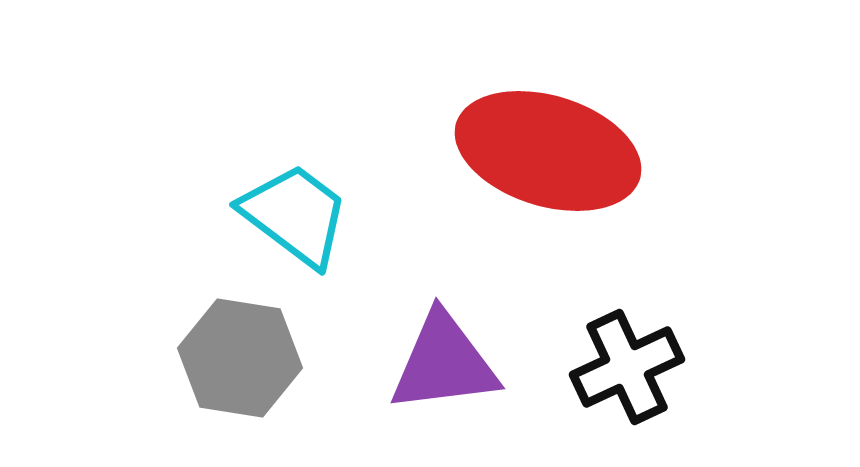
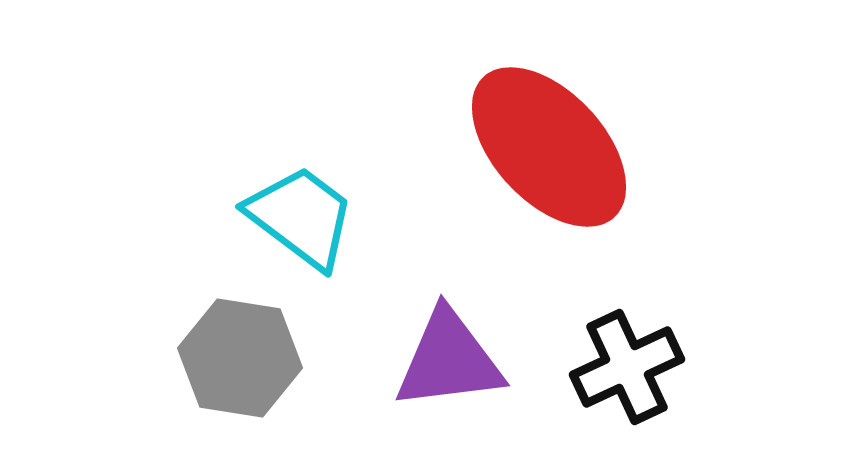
red ellipse: moved 1 px right, 4 px up; rotated 30 degrees clockwise
cyan trapezoid: moved 6 px right, 2 px down
purple triangle: moved 5 px right, 3 px up
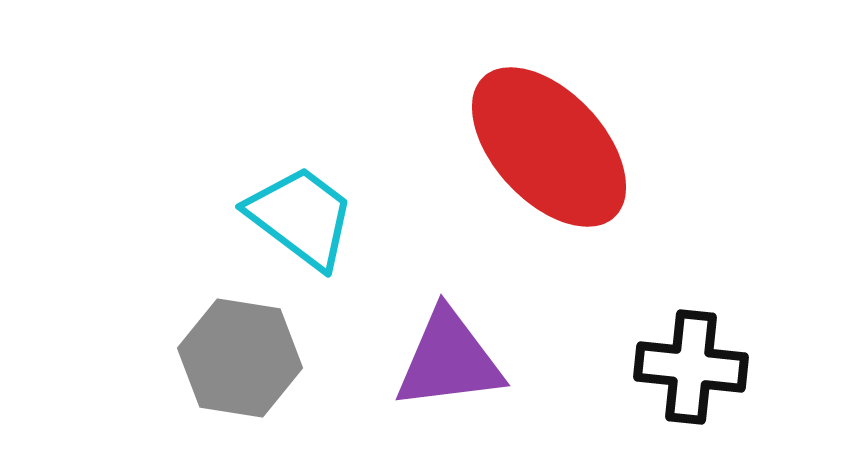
black cross: moved 64 px right; rotated 31 degrees clockwise
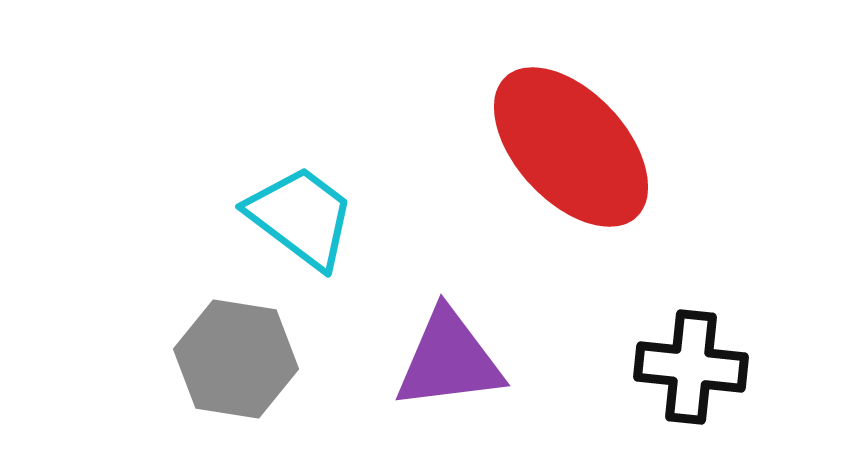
red ellipse: moved 22 px right
gray hexagon: moved 4 px left, 1 px down
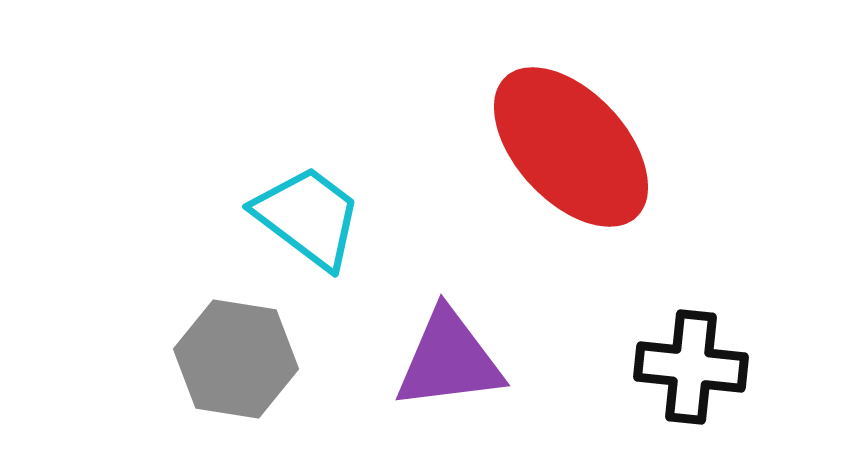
cyan trapezoid: moved 7 px right
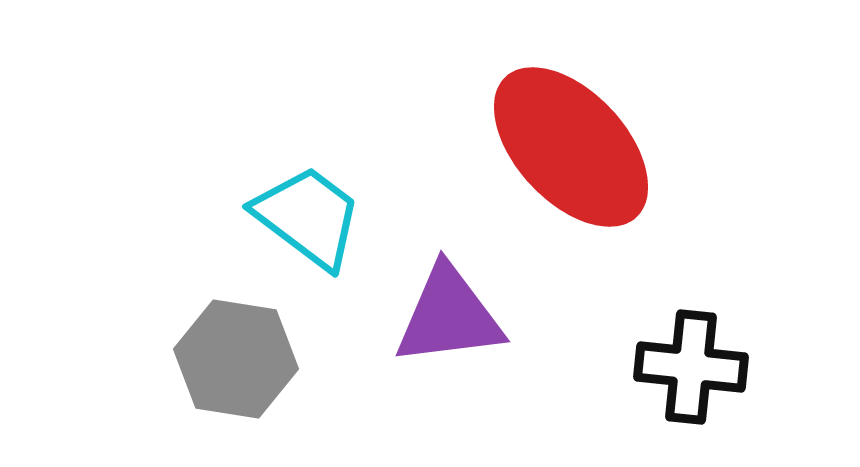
purple triangle: moved 44 px up
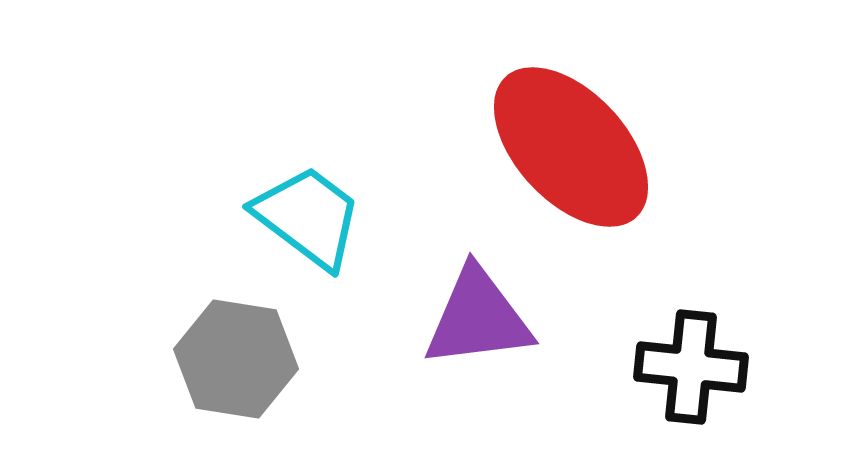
purple triangle: moved 29 px right, 2 px down
